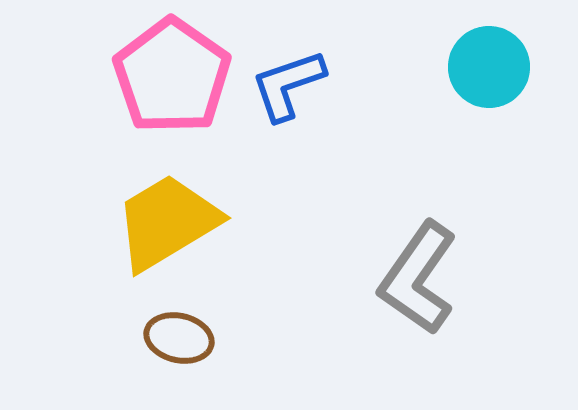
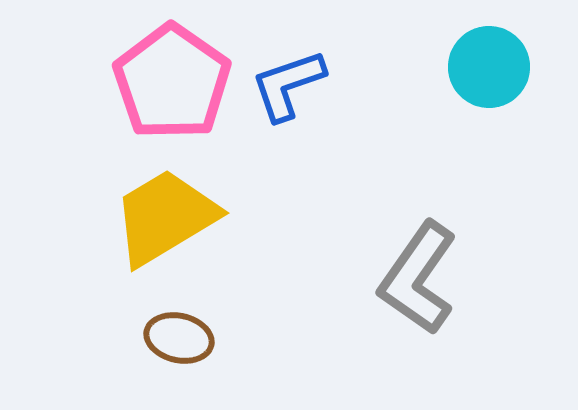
pink pentagon: moved 6 px down
yellow trapezoid: moved 2 px left, 5 px up
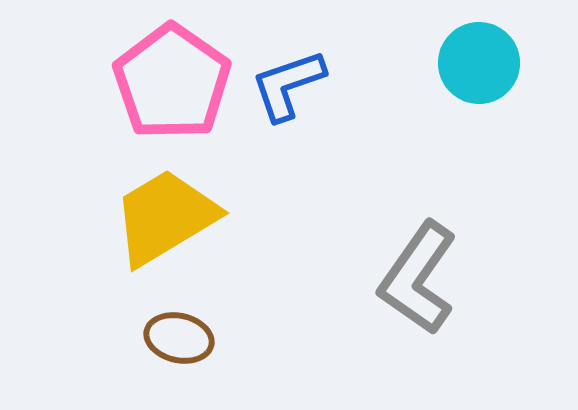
cyan circle: moved 10 px left, 4 px up
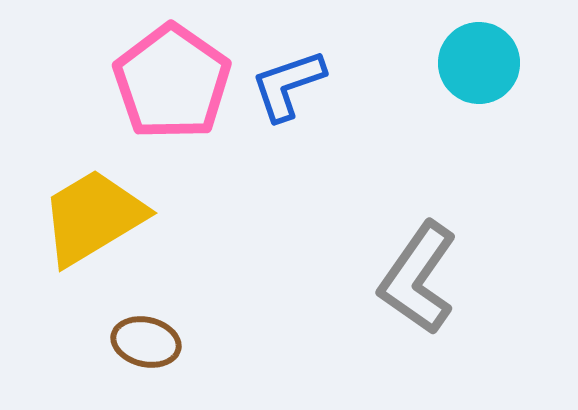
yellow trapezoid: moved 72 px left
brown ellipse: moved 33 px left, 4 px down
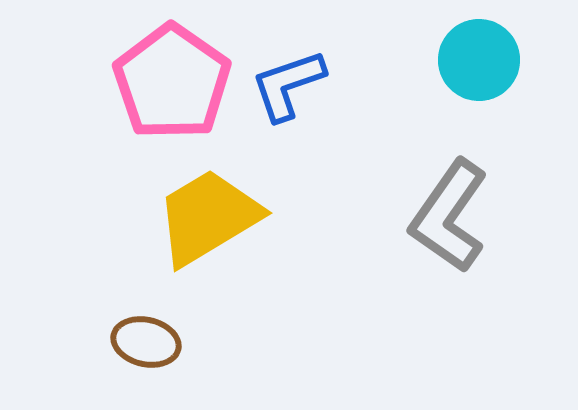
cyan circle: moved 3 px up
yellow trapezoid: moved 115 px right
gray L-shape: moved 31 px right, 62 px up
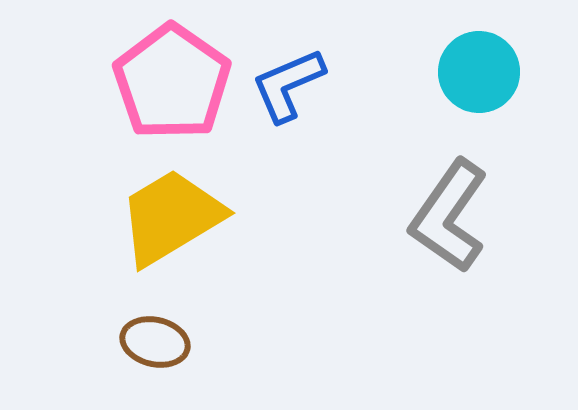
cyan circle: moved 12 px down
blue L-shape: rotated 4 degrees counterclockwise
yellow trapezoid: moved 37 px left
brown ellipse: moved 9 px right
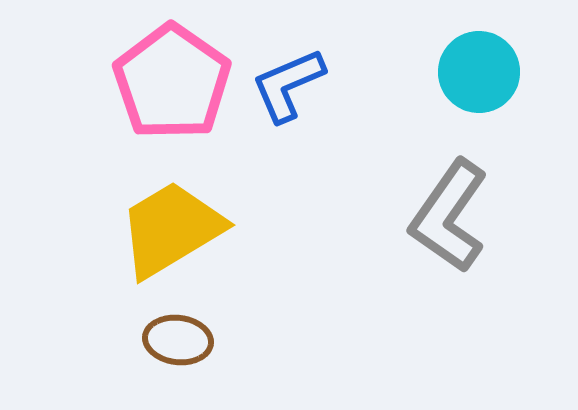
yellow trapezoid: moved 12 px down
brown ellipse: moved 23 px right, 2 px up; rotated 6 degrees counterclockwise
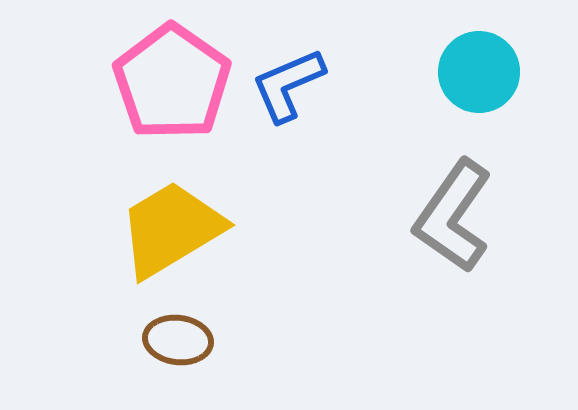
gray L-shape: moved 4 px right
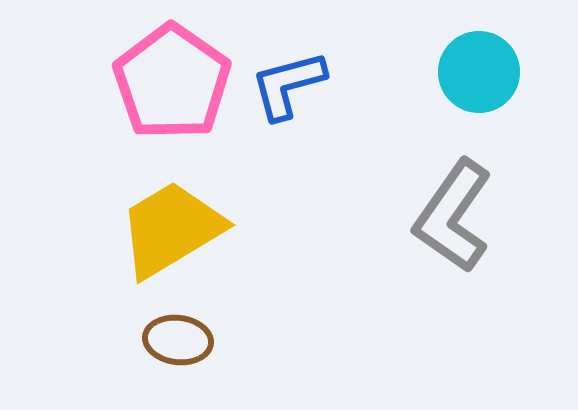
blue L-shape: rotated 8 degrees clockwise
